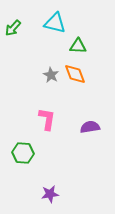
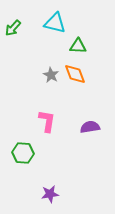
pink L-shape: moved 2 px down
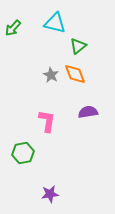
green triangle: rotated 42 degrees counterclockwise
purple semicircle: moved 2 px left, 15 px up
green hexagon: rotated 15 degrees counterclockwise
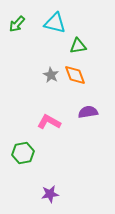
green arrow: moved 4 px right, 4 px up
green triangle: rotated 30 degrees clockwise
orange diamond: moved 1 px down
pink L-shape: moved 2 px right, 1 px down; rotated 70 degrees counterclockwise
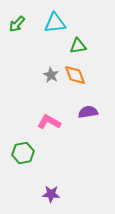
cyan triangle: rotated 20 degrees counterclockwise
purple star: moved 1 px right; rotated 12 degrees clockwise
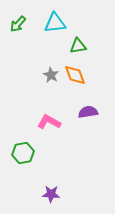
green arrow: moved 1 px right
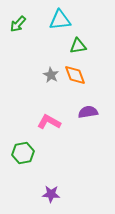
cyan triangle: moved 5 px right, 3 px up
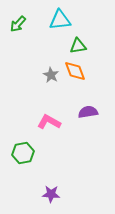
orange diamond: moved 4 px up
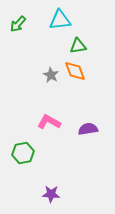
purple semicircle: moved 17 px down
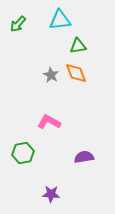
orange diamond: moved 1 px right, 2 px down
purple semicircle: moved 4 px left, 28 px down
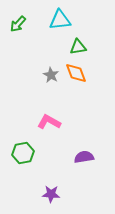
green triangle: moved 1 px down
